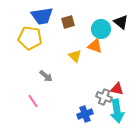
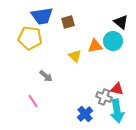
cyan circle: moved 12 px right, 12 px down
orange triangle: rotated 28 degrees counterclockwise
blue cross: rotated 21 degrees counterclockwise
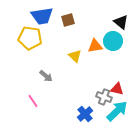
brown square: moved 2 px up
cyan arrow: rotated 125 degrees counterclockwise
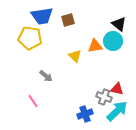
black triangle: moved 2 px left, 2 px down
blue cross: rotated 21 degrees clockwise
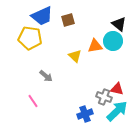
blue trapezoid: rotated 15 degrees counterclockwise
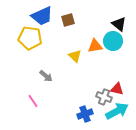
cyan arrow: rotated 15 degrees clockwise
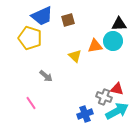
black triangle: rotated 42 degrees counterclockwise
yellow pentagon: rotated 10 degrees clockwise
pink line: moved 2 px left, 2 px down
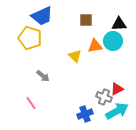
brown square: moved 18 px right; rotated 16 degrees clockwise
gray arrow: moved 3 px left
red triangle: rotated 40 degrees counterclockwise
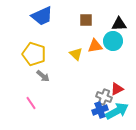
yellow pentagon: moved 4 px right, 16 px down
yellow triangle: moved 1 px right, 2 px up
blue cross: moved 15 px right, 4 px up
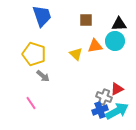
blue trapezoid: rotated 85 degrees counterclockwise
cyan circle: moved 2 px right
